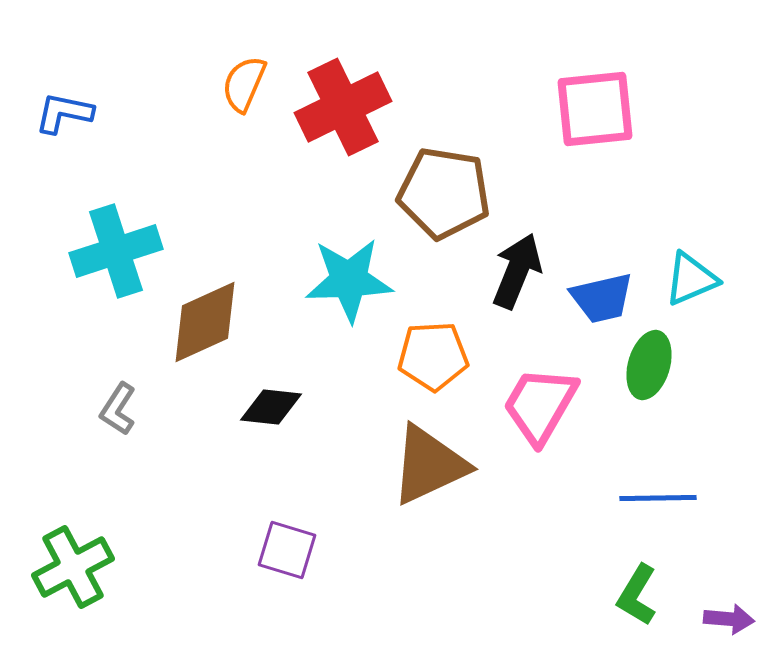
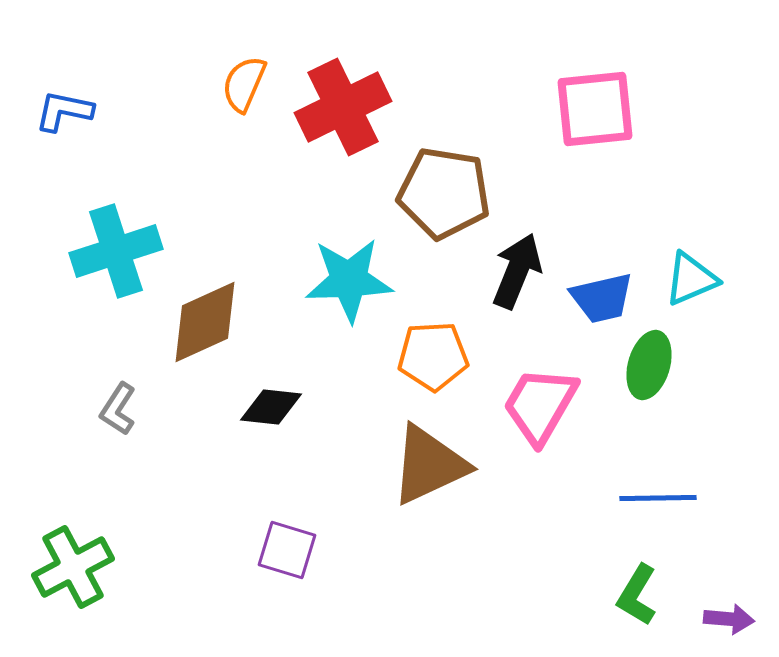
blue L-shape: moved 2 px up
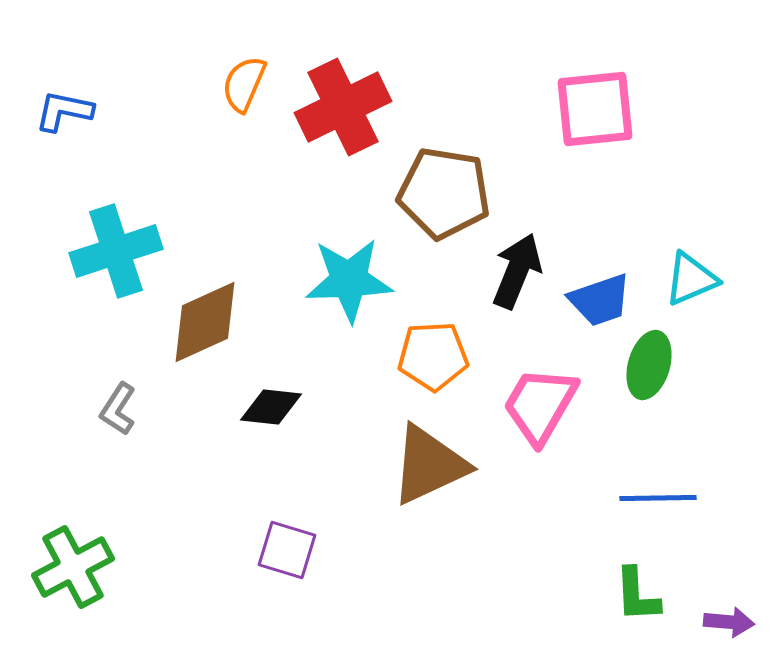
blue trapezoid: moved 2 px left, 2 px down; rotated 6 degrees counterclockwise
green L-shape: rotated 34 degrees counterclockwise
purple arrow: moved 3 px down
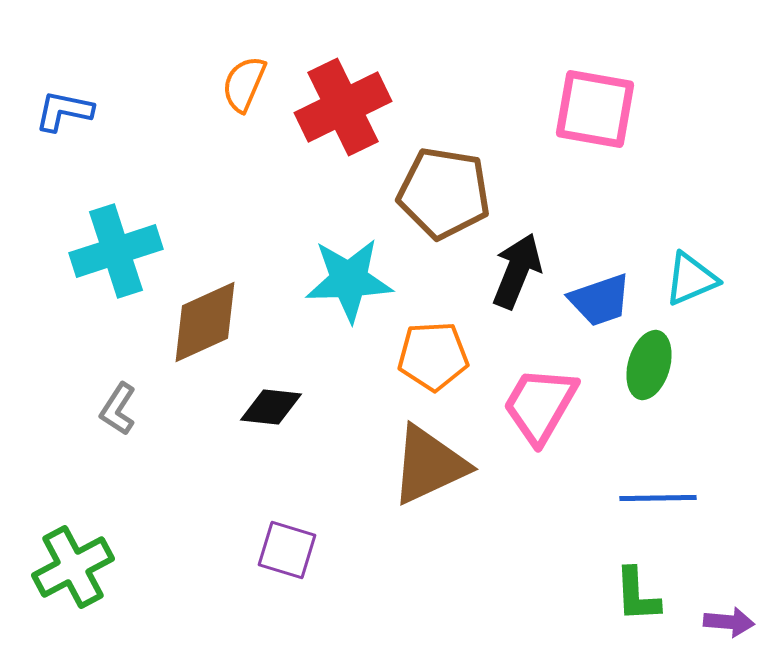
pink square: rotated 16 degrees clockwise
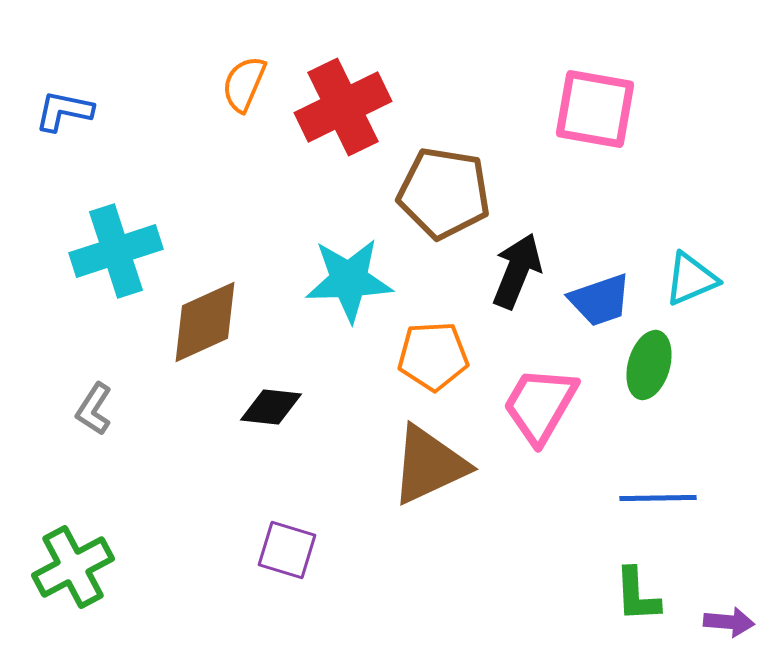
gray L-shape: moved 24 px left
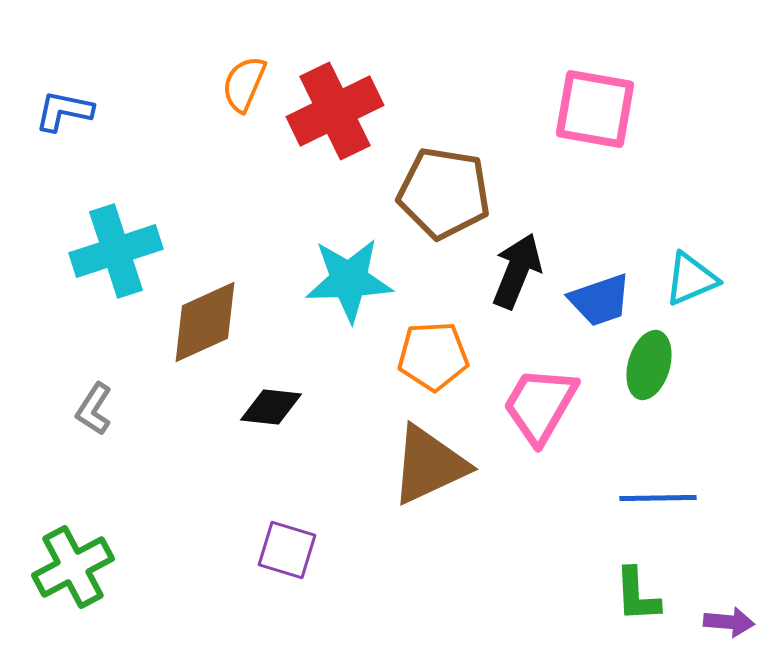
red cross: moved 8 px left, 4 px down
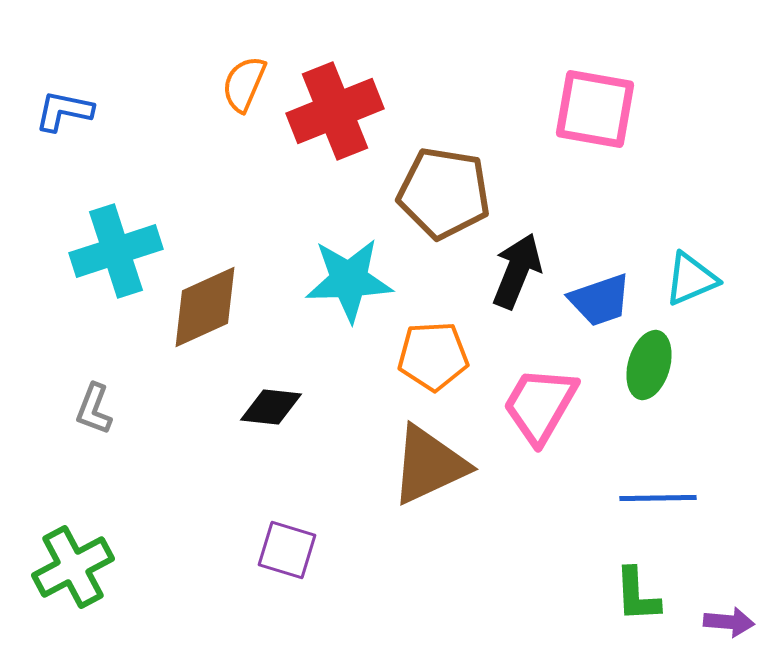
red cross: rotated 4 degrees clockwise
brown diamond: moved 15 px up
gray L-shape: rotated 12 degrees counterclockwise
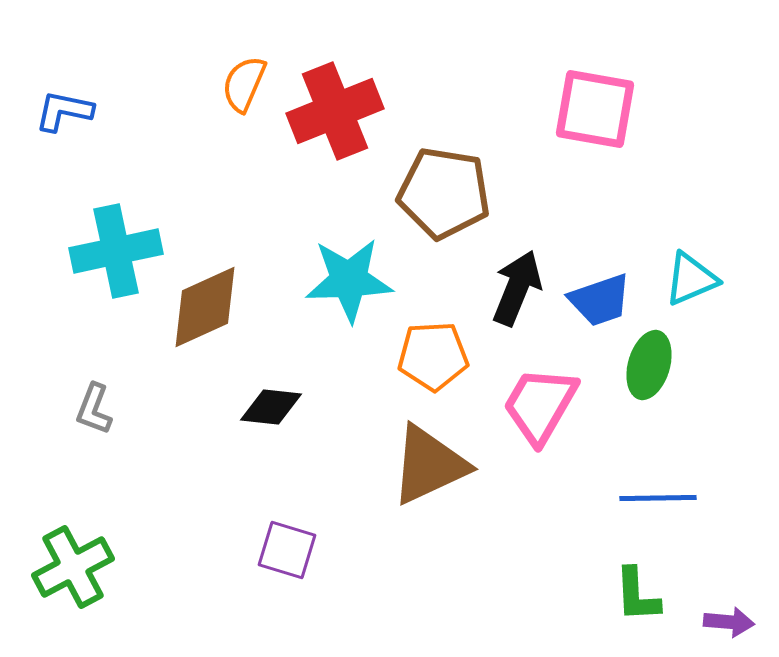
cyan cross: rotated 6 degrees clockwise
black arrow: moved 17 px down
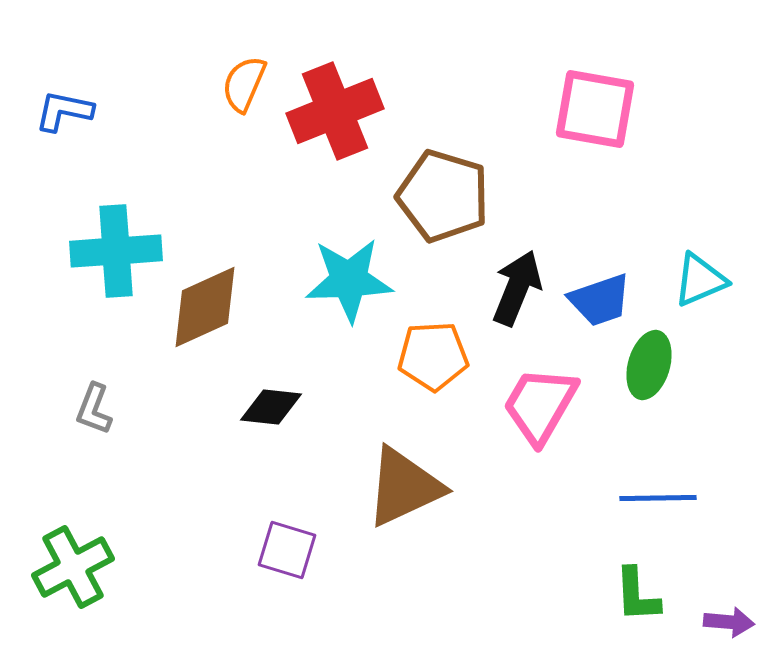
brown pentagon: moved 1 px left, 3 px down; rotated 8 degrees clockwise
cyan cross: rotated 8 degrees clockwise
cyan triangle: moved 9 px right, 1 px down
brown triangle: moved 25 px left, 22 px down
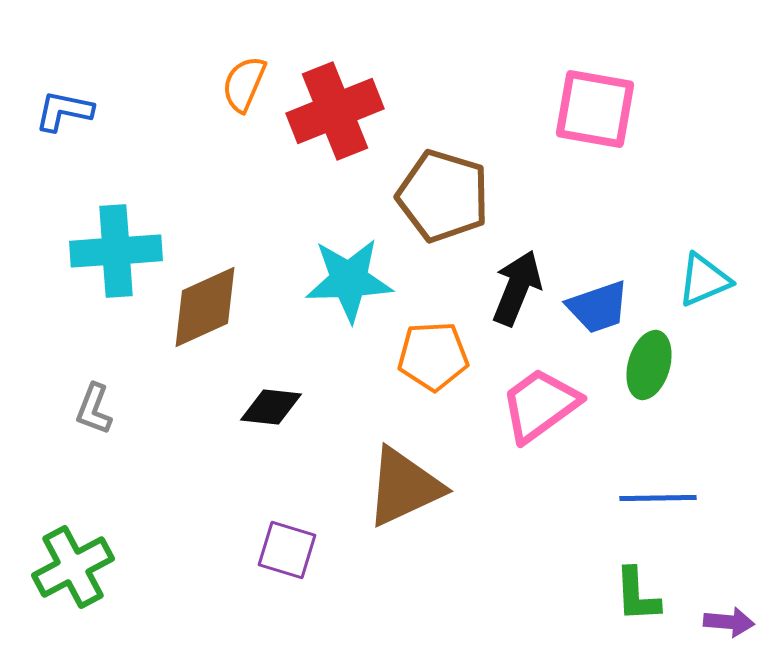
cyan triangle: moved 4 px right
blue trapezoid: moved 2 px left, 7 px down
pink trapezoid: rotated 24 degrees clockwise
